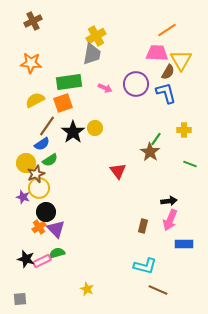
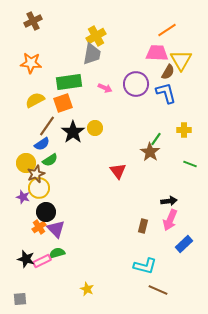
blue rectangle at (184, 244): rotated 42 degrees counterclockwise
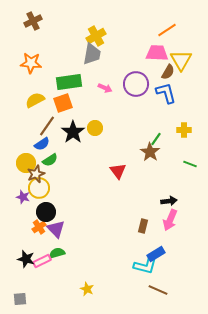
blue rectangle at (184, 244): moved 28 px left, 10 px down; rotated 12 degrees clockwise
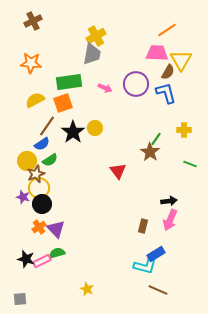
yellow circle at (26, 163): moved 1 px right, 2 px up
black circle at (46, 212): moved 4 px left, 8 px up
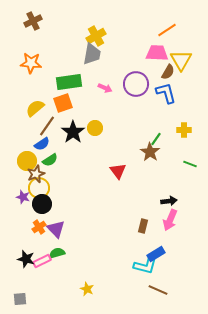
yellow semicircle at (35, 100): moved 8 px down; rotated 12 degrees counterclockwise
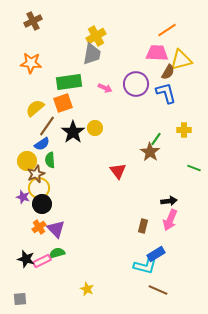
yellow triangle at (181, 60): rotated 45 degrees clockwise
green semicircle at (50, 160): rotated 119 degrees clockwise
green line at (190, 164): moved 4 px right, 4 px down
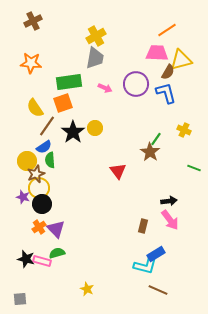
gray trapezoid at (92, 54): moved 3 px right, 4 px down
yellow semicircle at (35, 108): rotated 84 degrees counterclockwise
yellow cross at (184, 130): rotated 24 degrees clockwise
blue semicircle at (42, 144): moved 2 px right, 3 px down
pink arrow at (170, 220): rotated 60 degrees counterclockwise
pink rectangle at (42, 261): rotated 42 degrees clockwise
